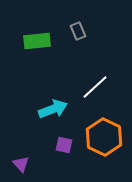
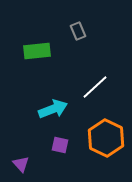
green rectangle: moved 10 px down
orange hexagon: moved 2 px right, 1 px down
purple square: moved 4 px left
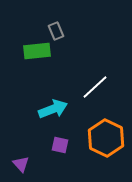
gray rectangle: moved 22 px left
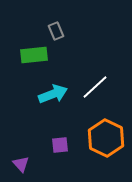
green rectangle: moved 3 px left, 4 px down
cyan arrow: moved 15 px up
purple square: rotated 18 degrees counterclockwise
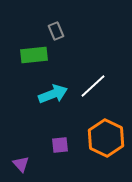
white line: moved 2 px left, 1 px up
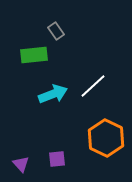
gray rectangle: rotated 12 degrees counterclockwise
purple square: moved 3 px left, 14 px down
